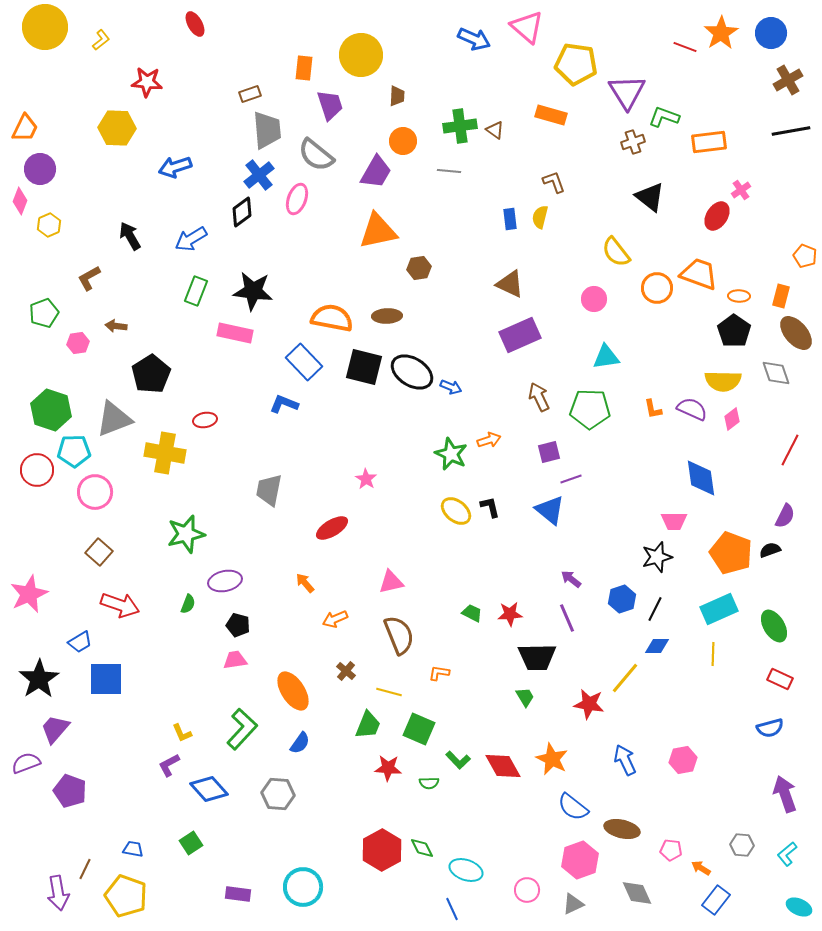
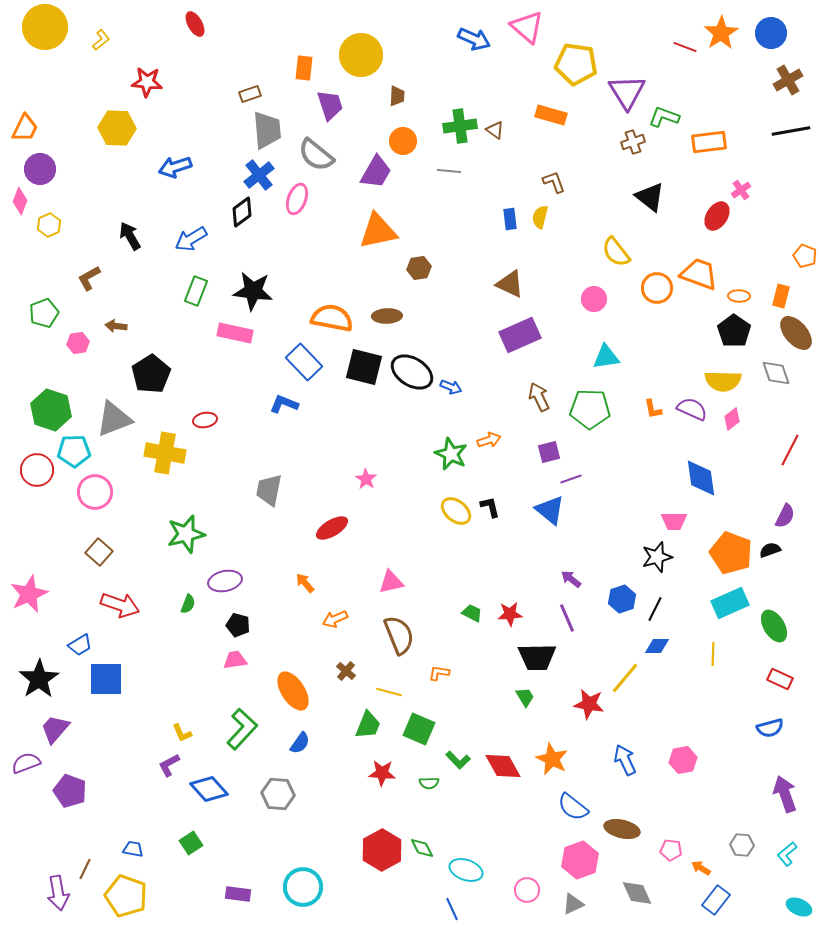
cyan rectangle at (719, 609): moved 11 px right, 6 px up
blue trapezoid at (80, 642): moved 3 px down
red star at (388, 768): moved 6 px left, 5 px down
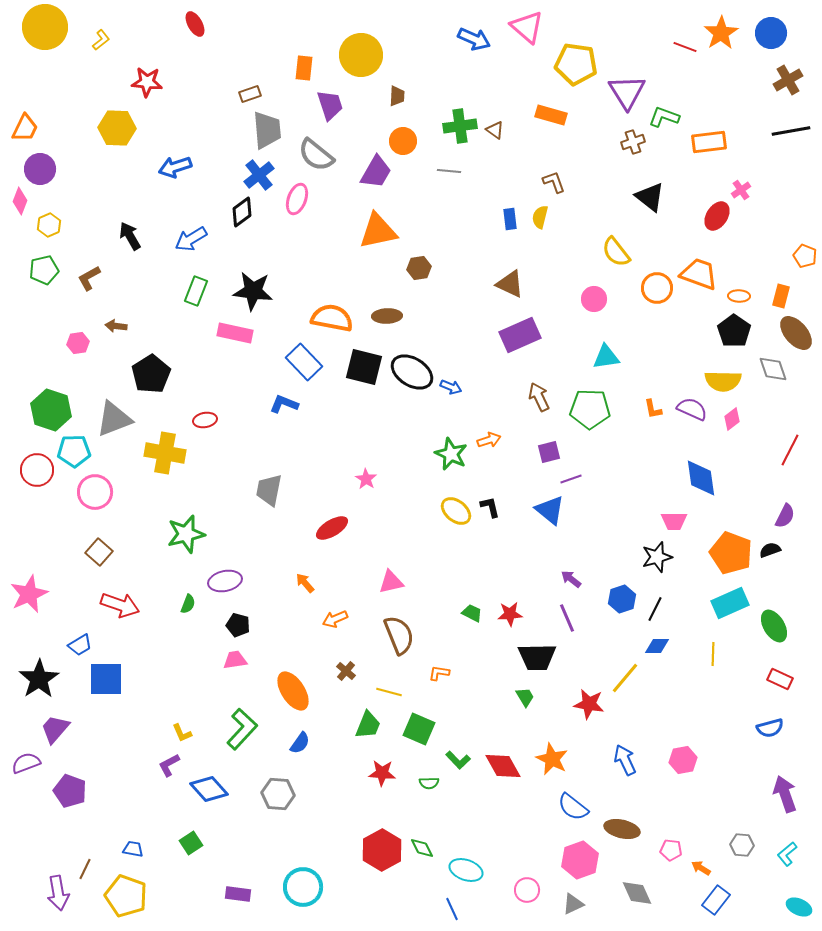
green pentagon at (44, 313): moved 43 px up; rotated 8 degrees clockwise
gray diamond at (776, 373): moved 3 px left, 4 px up
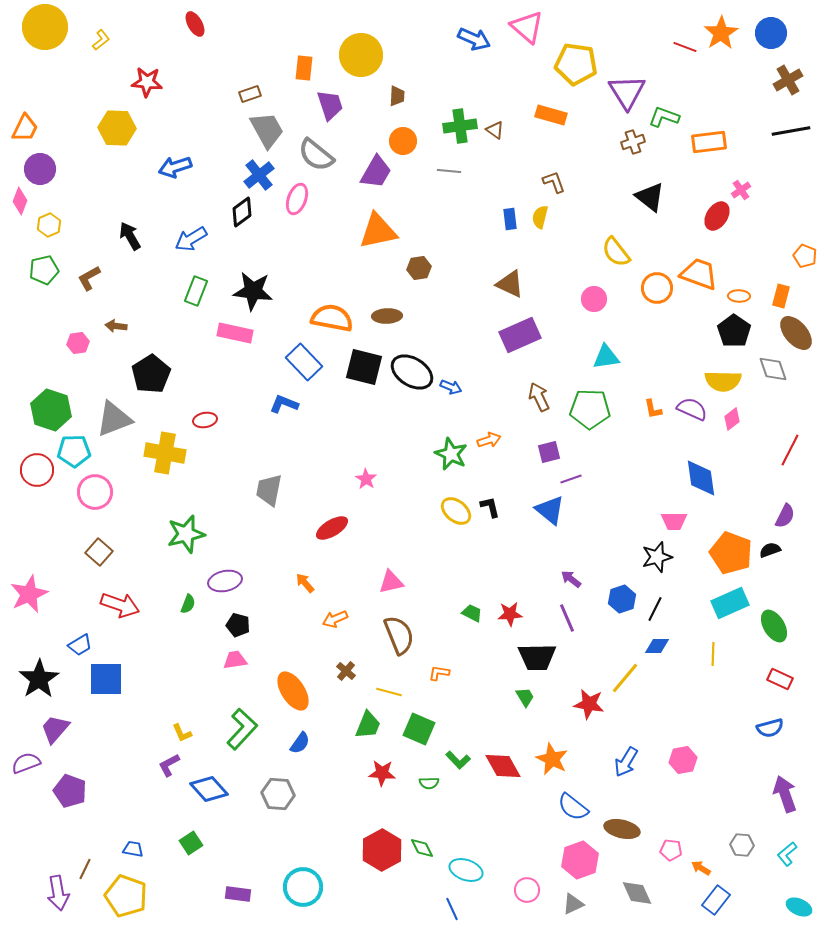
gray trapezoid at (267, 130): rotated 24 degrees counterclockwise
blue arrow at (625, 760): moved 1 px right, 2 px down; rotated 124 degrees counterclockwise
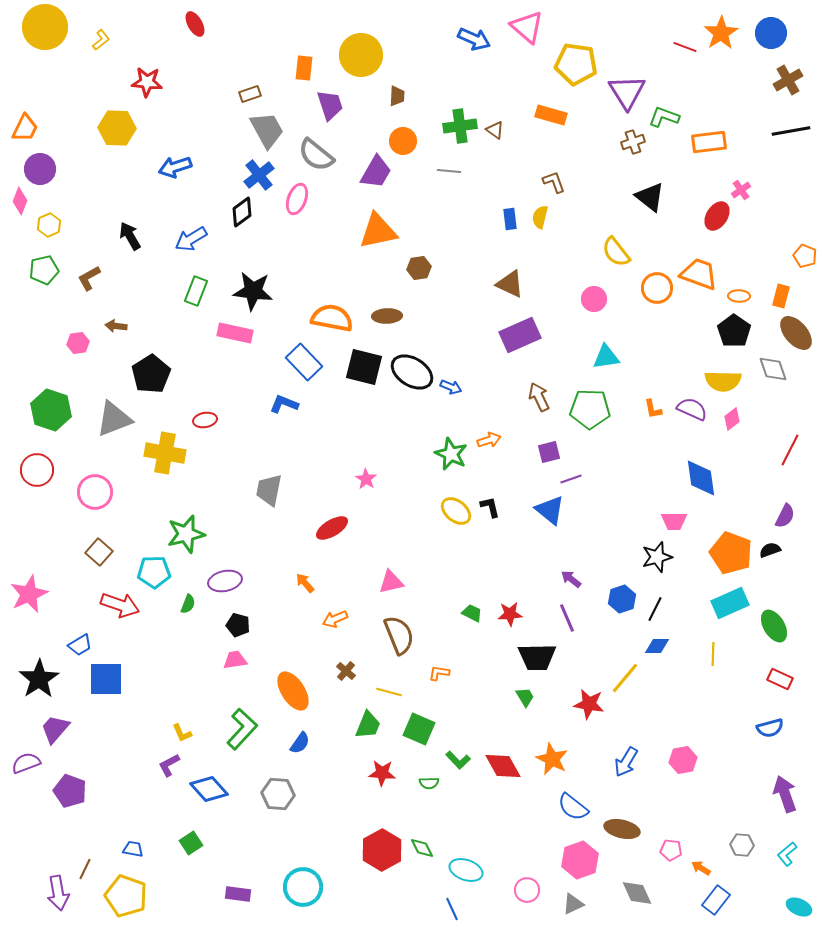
cyan pentagon at (74, 451): moved 80 px right, 121 px down
